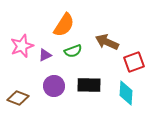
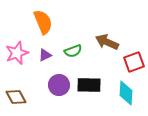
orange semicircle: moved 21 px left, 3 px up; rotated 55 degrees counterclockwise
pink star: moved 5 px left, 7 px down
purple circle: moved 5 px right, 1 px up
brown diamond: moved 2 px left, 1 px up; rotated 40 degrees clockwise
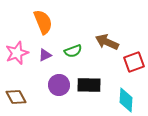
cyan diamond: moved 7 px down
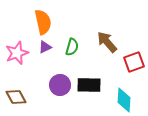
orange semicircle: rotated 10 degrees clockwise
brown arrow: rotated 25 degrees clockwise
green semicircle: moved 1 px left, 4 px up; rotated 54 degrees counterclockwise
purple triangle: moved 8 px up
purple circle: moved 1 px right
cyan diamond: moved 2 px left
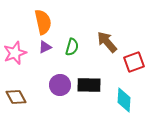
pink star: moved 2 px left
